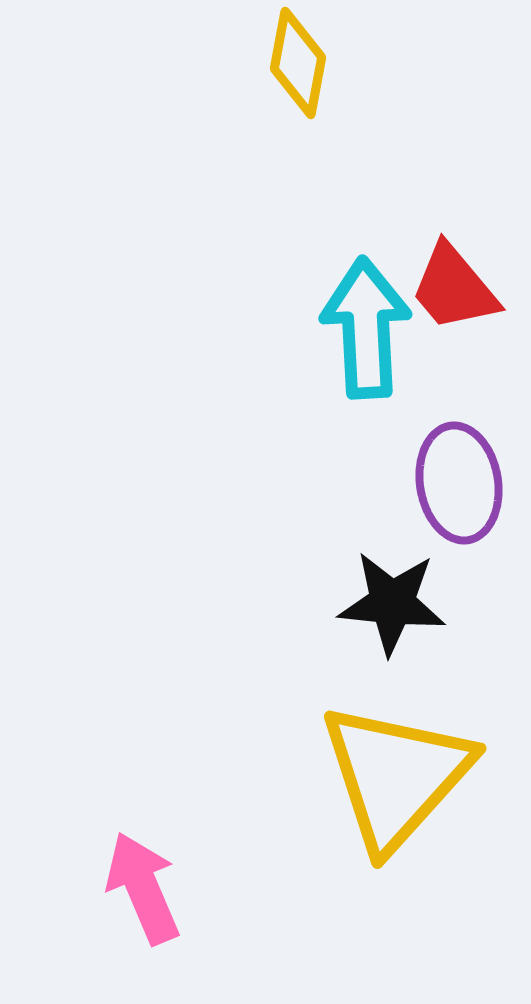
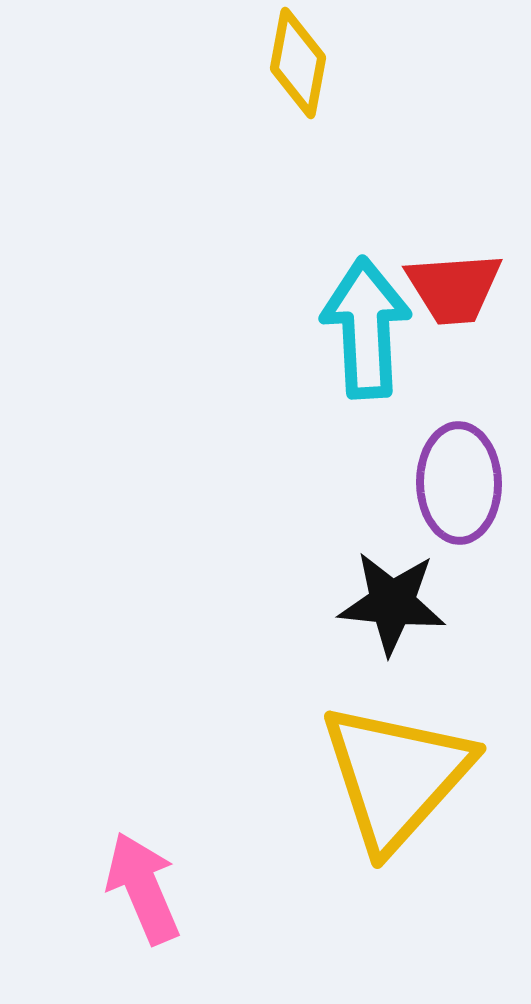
red trapezoid: rotated 54 degrees counterclockwise
purple ellipse: rotated 8 degrees clockwise
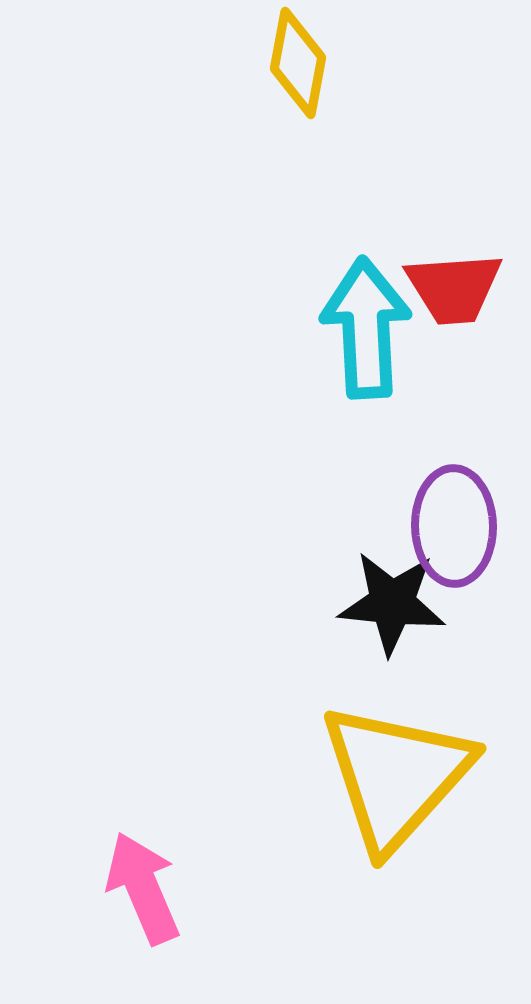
purple ellipse: moved 5 px left, 43 px down
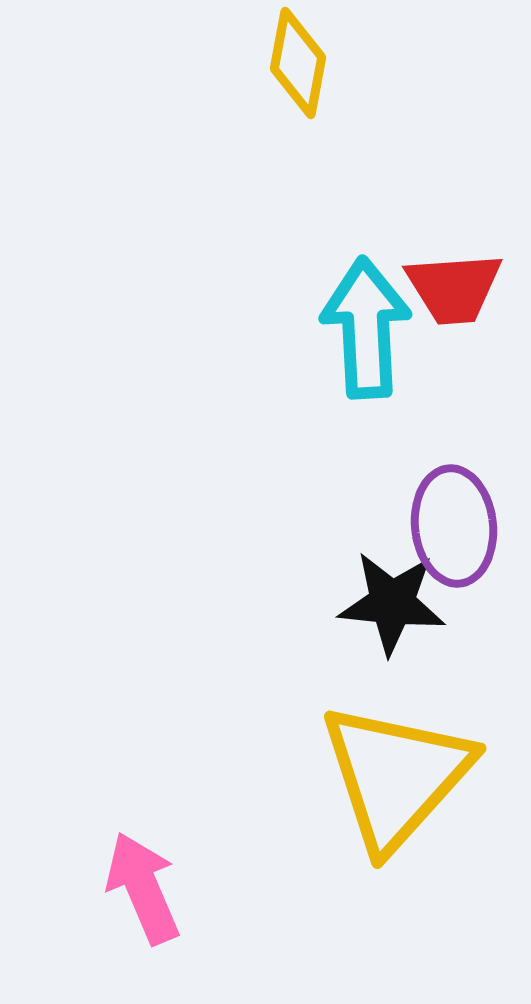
purple ellipse: rotated 5 degrees counterclockwise
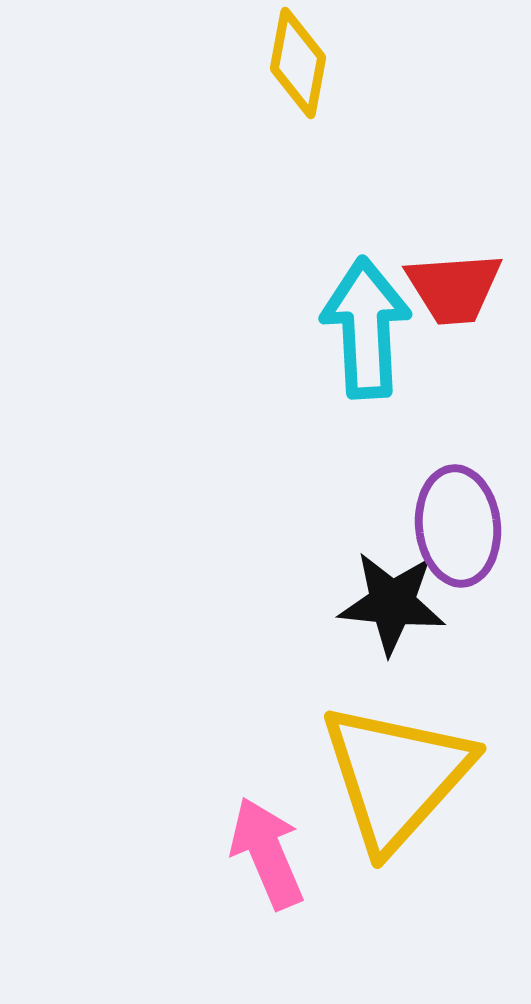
purple ellipse: moved 4 px right
pink arrow: moved 124 px right, 35 px up
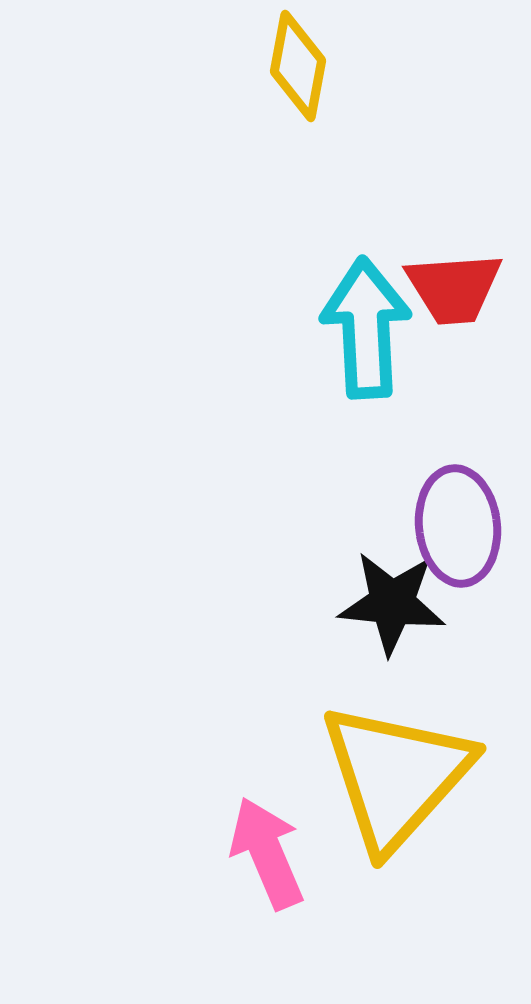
yellow diamond: moved 3 px down
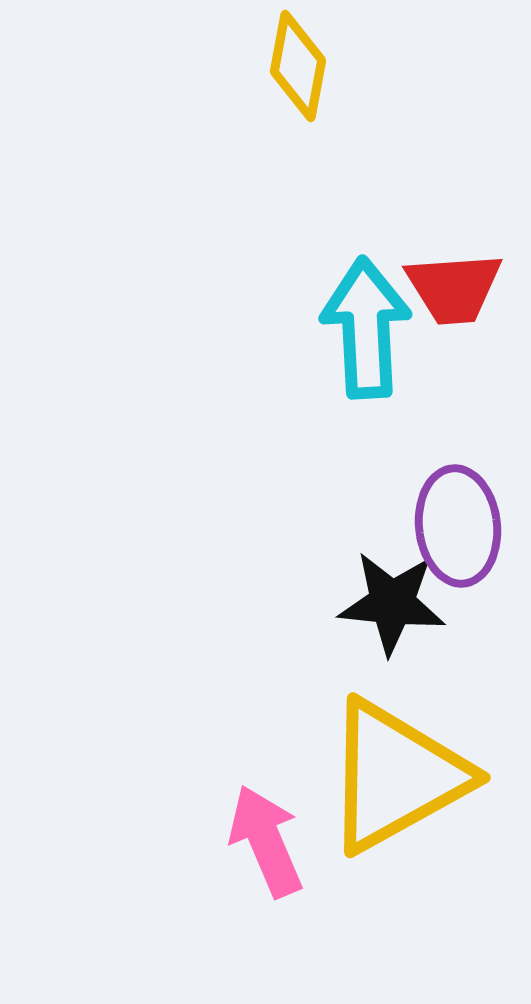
yellow triangle: rotated 19 degrees clockwise
pink arrow: moved 1 px left, 12 px up
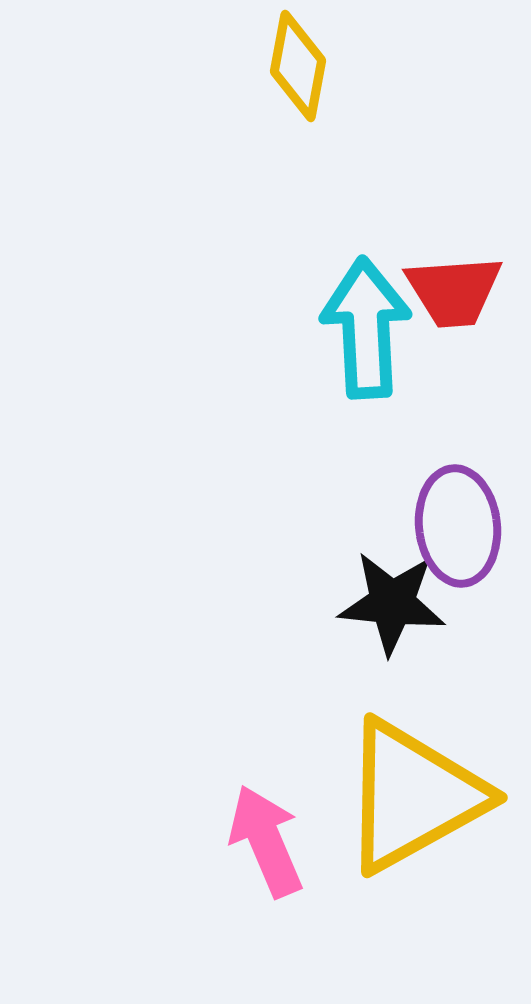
red trapezoid: moved 3 px down
yellow triangle: moved 17 px right, 20 px down
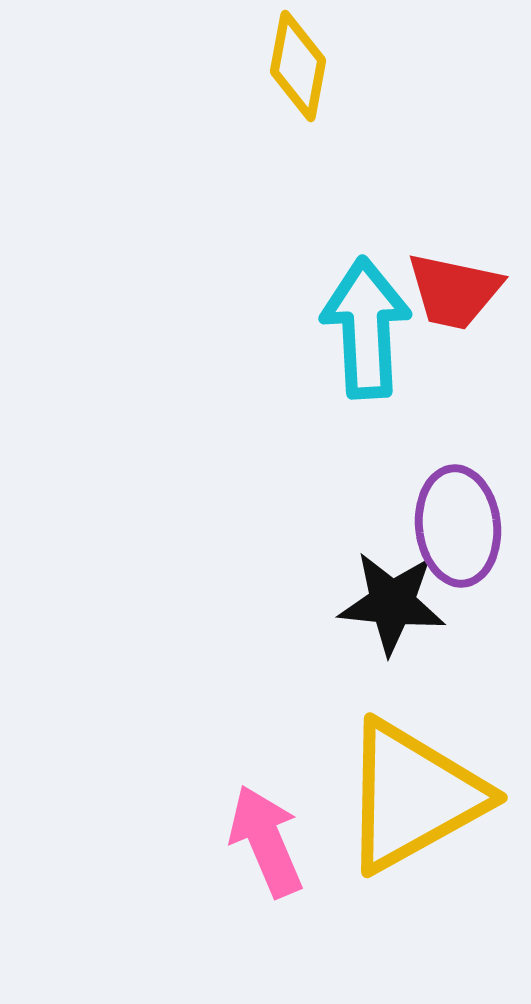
red trapezoid: rotated 16 degrees clockwise
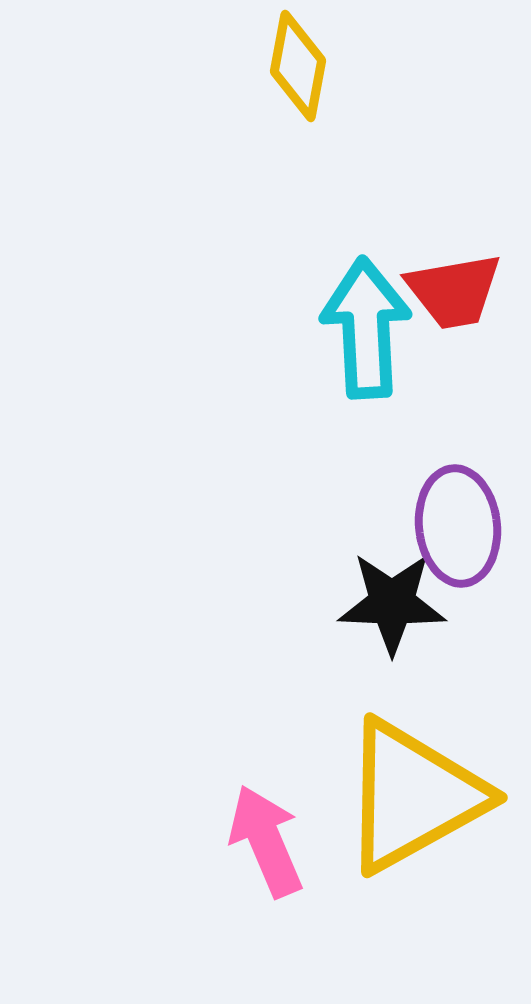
red trapezoid: rotated 22 degrees counterclockwise
black star: rotated 4 degrees counterclockwise
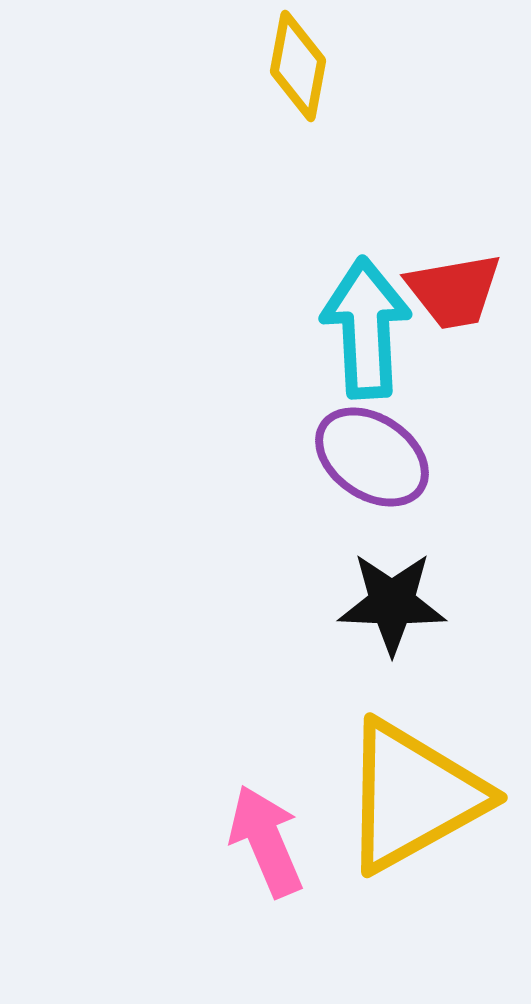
purple ellipse: moved 86 px left, 69 px up; rotated 50 degrees counterclockwise
